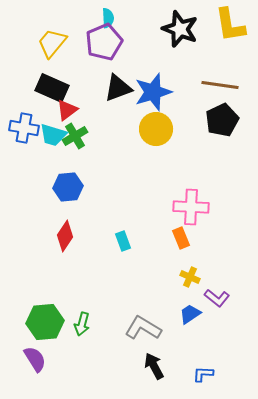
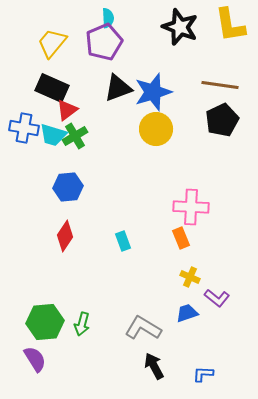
black star: moved 2 px up
blue trapezoid: moved 3 px left, 1 px up; rotated 15 degrees clockwise
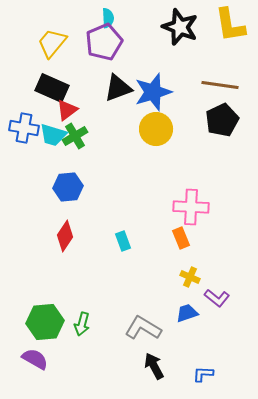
purple semicircle: rotated 28 degrees counterclockwise
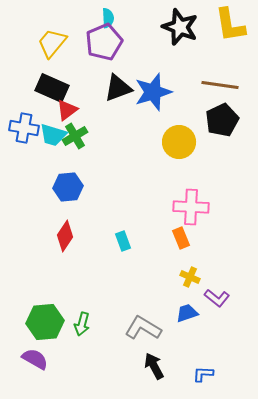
yellow circle: moved 23 px right, 13 px down
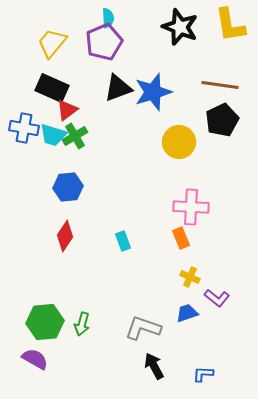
gray L-shape: rotated 12 degrees counterclockwise
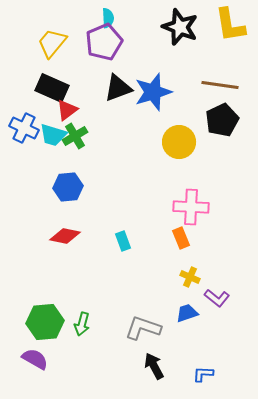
blue cross: rotated 16 degrees clockwise
red diamond: rotated 68 degrees clockwise
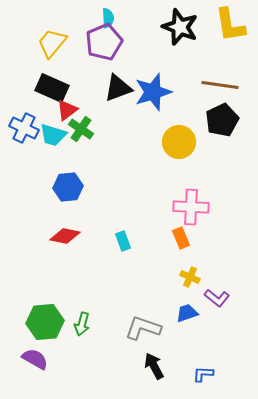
green cross: moved 6 px right, 7 px up; rotated 25 degrees counterclockwise
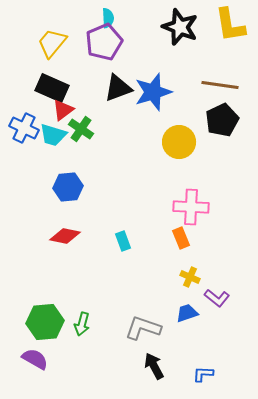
red triangle: moved 4 px left
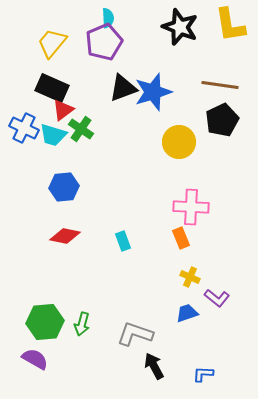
black triangle: moved 5 px right
blue hexagon: moved 4 px left
gray L-shape: moved 8 px left, 6 px down
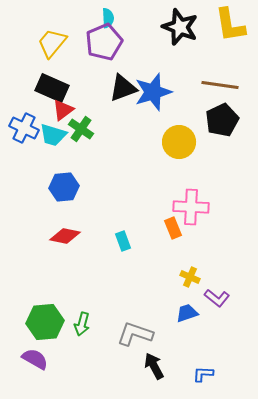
orange rectangle: moved 8 px left, 10 px up
